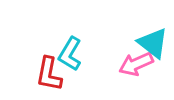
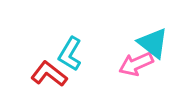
red L-shape: rotated 117 degrees clockwise
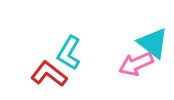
cyan L-shape: moved 1 px left, 1 px up
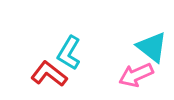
cyan triangle: moved 1 px left, 4 px down
pink arrow: moved 11 px down
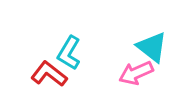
pink arrow: moved 2 px up
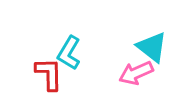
red L-shape: rotated 51 degrees clockwise
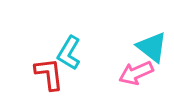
red L-shape: rotated 6 degrees counterclockwise
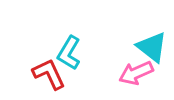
red L-shape: rotated 18 degrees counterclockwise
